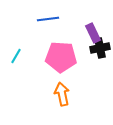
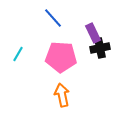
blue line: moved 5 px right, 1 px up; rotated 55 degrees clockwise
cyan line: moved 2 px right, 2 px up
orange arrow: moved 1 px down
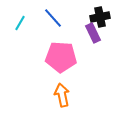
black cross: moved 31 px up
cyan line: moved 2 px right, 31 px up
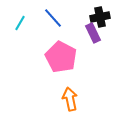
pink pentagon: rotated 24 degrees clockwise
orange arrow: moved 8 px right, 4 px down
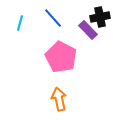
cyan line: rotated 14 degrees counterclockwise
purple rectangle: moved 5 px left, 3 px up; rotated 18 degrees counterclockwise
orange arrow: moved 11 px left
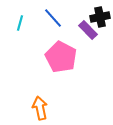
orange arrow: moved 19 px left, 9 px down
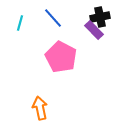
purple rectangle: moved 6 px right
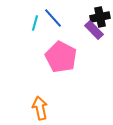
cyan line: moved 15 px right
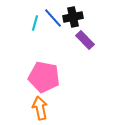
black cross: moved 27 px left
purple rectangle: moved 9 px left, 10 px down
pink pentagon: moved 17 px left, 20 px down; rotated 16 degrees counterclockwise
